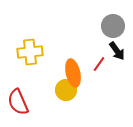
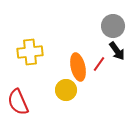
orange ellipse: moved 5 px right, 6 px up
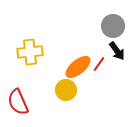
orange ellipse: rotated 64 degrees clockwise
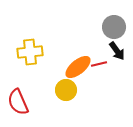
gray circle: moved 1 px right, 1 px down
red line: rotated 42 degrees clockwise
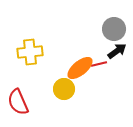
gray circle: moved 2 px down
black arrow: rotated 90 degrees counterclockwise
orange ellipse: moved 2 px right, 1 px down
yellow circle: moved 2 px left, 1 px up
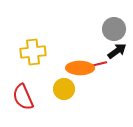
yellow cross: moved 3 px right
orange ellipse: rotated 40 degrees clockwise
red semicircle: moved 5 px right, 5 px up
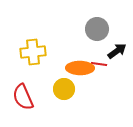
gray circle: moved 17 px left
red line: rotated 21 degrees clockwise
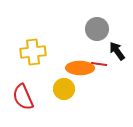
black arrow: rotated 90 degrees counterclockwise
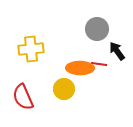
yellow cross: moved 2 px left, 3 px up
